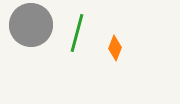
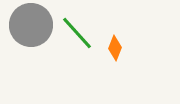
green line: rotated 57 degrees counterclockwise
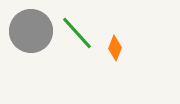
gray circle: moved 6 px down
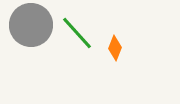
gray circle: moved 6 px up
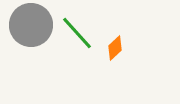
orange diamond: rotated 25 degrees clockwise
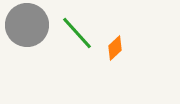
gray circle: moved 4 px left
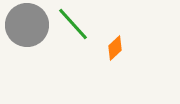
green line: moved 4 px left, 9 px up
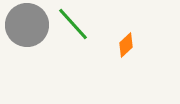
orange diamond: moved 11 px right, 3 px up
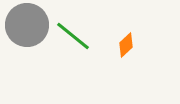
green line: moved 12 px down; rotated 9 degrees counterclockwise
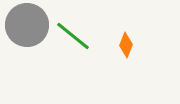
orange diamond: rotated 25 degrees counterclockwise
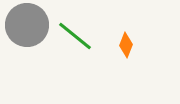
green line: moved 2 px right
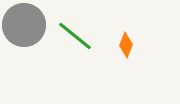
gray circle: moved 3 px left
